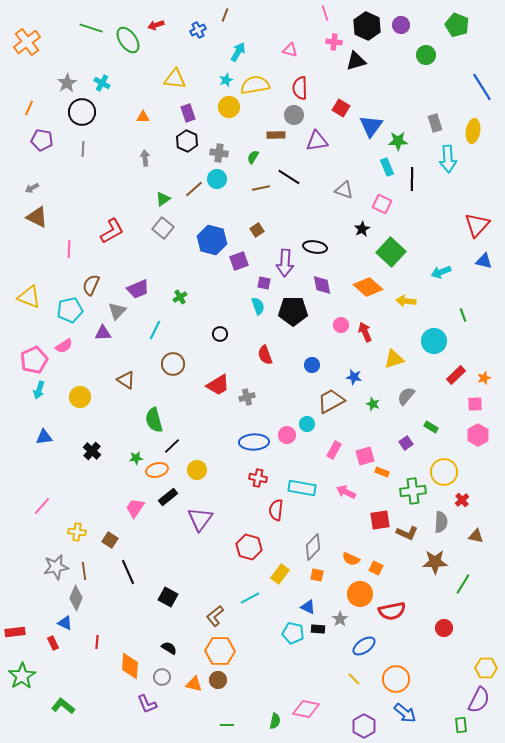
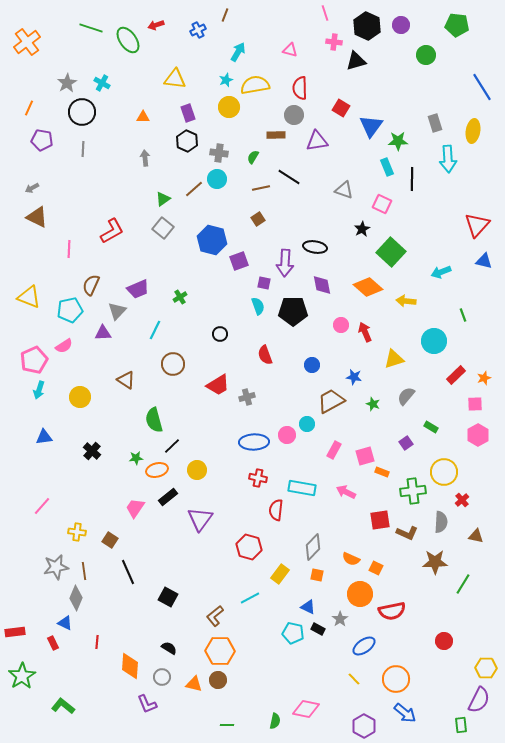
green pentagon at (457, 25): rotated 15 degrees counterclockwise
brown square at (257, 230): moved 1 px right, 11 px up
red circle at (444, 628): moved 13 px down
black rectangle at (318, 629): rotated 24 degrees clockwise
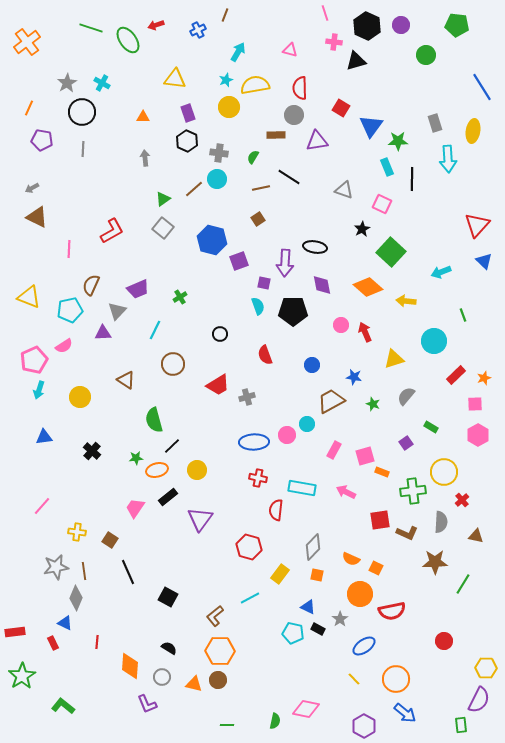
blue triangle at (484, 261): rotated 30 degrees clockwise
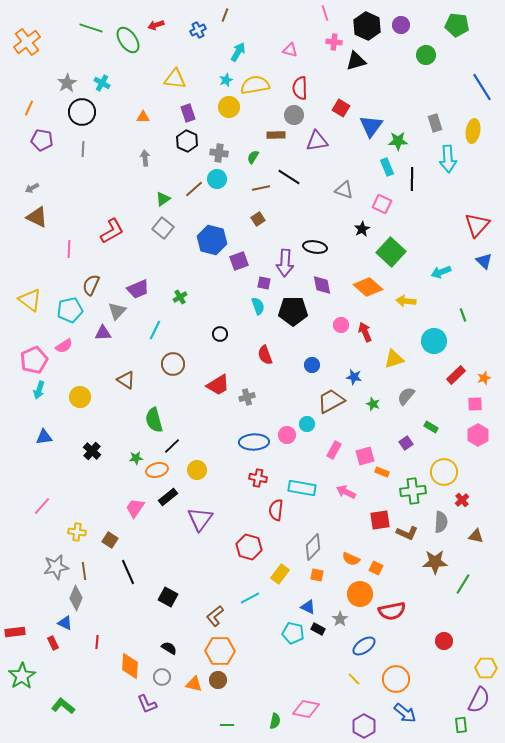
yellow triangle at (29, 297): moved 1 px right, 3 px down; rotated 15 degrees clockwise
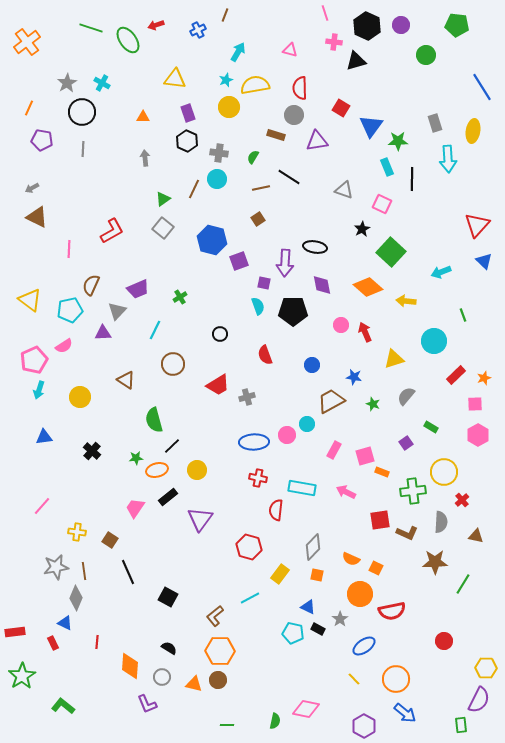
brown rectangle at (276, 135): rotated 18 degrees clockwise
brown line at (194, 189): rotated 24 degrees counterclockwise
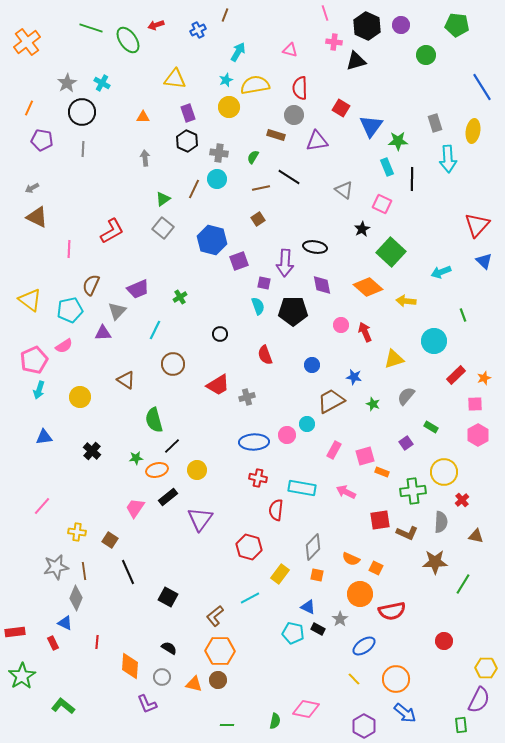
gray triangle at (344, 190): rotated 18 degrees clockwise
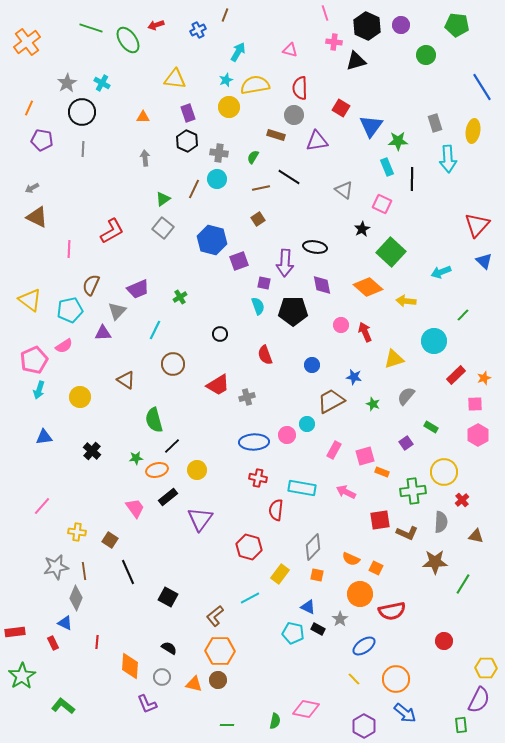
green line at (463, 315): rotated 64 degrees clockwise
pink trapezoid at (135, 508): rotated 110 degrees clockwise
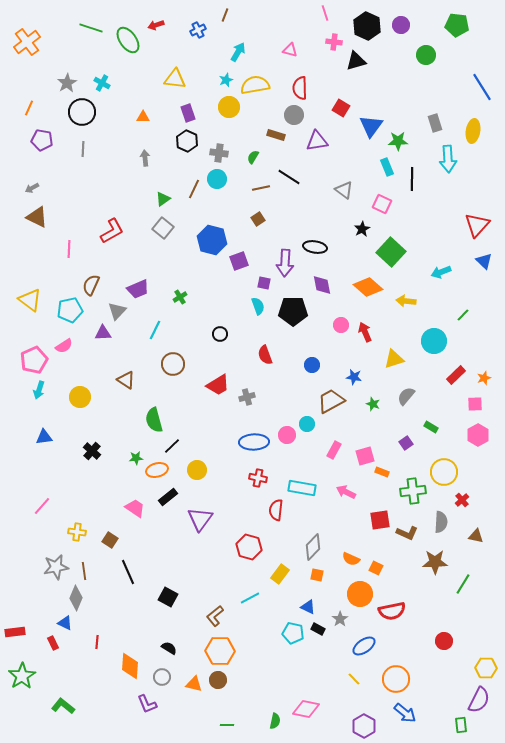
pink trapezoid at (135, 508): rotated 20 degrees counterclockwise
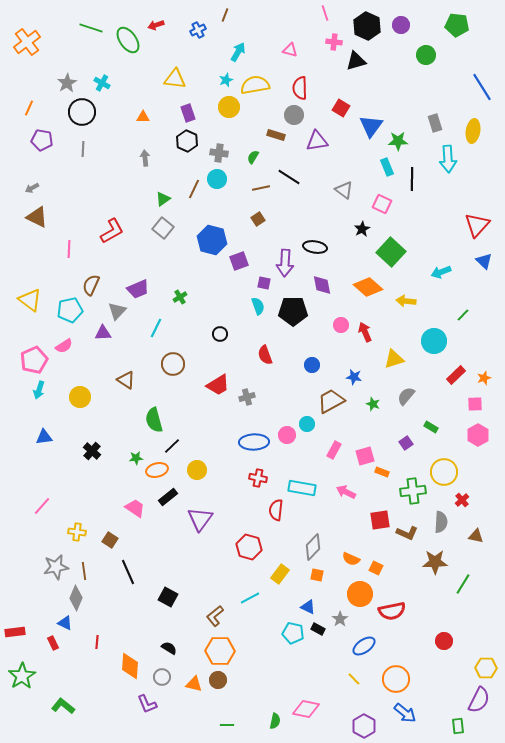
cyan line at (155, 330): moved 1 px right, 2 px up
green rectangle at (461, 725): moved 3 px left, 1 px down
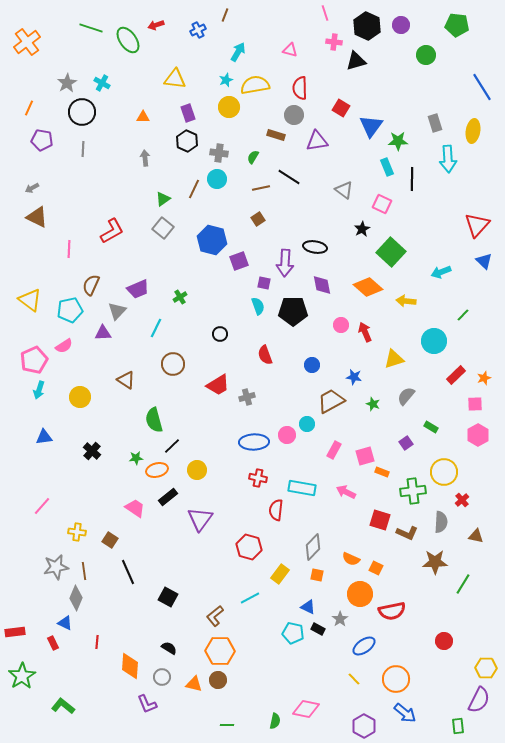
red square at (380, 520): rotated 25 degrees clockwise
